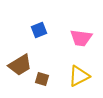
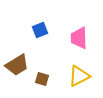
blue square: moved 1 px right
pink trapezoid: moved 2 px left; rotated 80 degrees clockwise
brown trapezoid: moved 3 px left
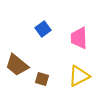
blue square: moved 3 px right, 1 px up; rotated 14 degrees counterclockwise
brown trapezoid: rotated 70 degrees clockwise
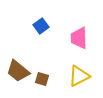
blue square: moved 2 px left, 3 px up
brown trapezoid: moved 1 px right, 6 px down
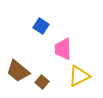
blue square: rotated 21 degrees counterclockwise
pink trapezoid: moved 16 px left, 11 px down
brown square: moved 3 px down; rotated 24 degrees clockwise
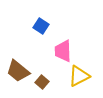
pink trapezoid: moved 2 px down
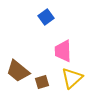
blue square: moved 5 px right, 9 px up; rotated 21 degrees clockwise
yellow triangle: moved 7 px left, 2 px down; rotated 15 degrees counterclockwise
brown square: rotated 32 degrees clockwise
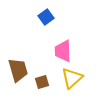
brown trapezoid: moved 1 px up; rotated 145 degrees counterclockwise
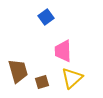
brown trapezoid: moved 1 px down
